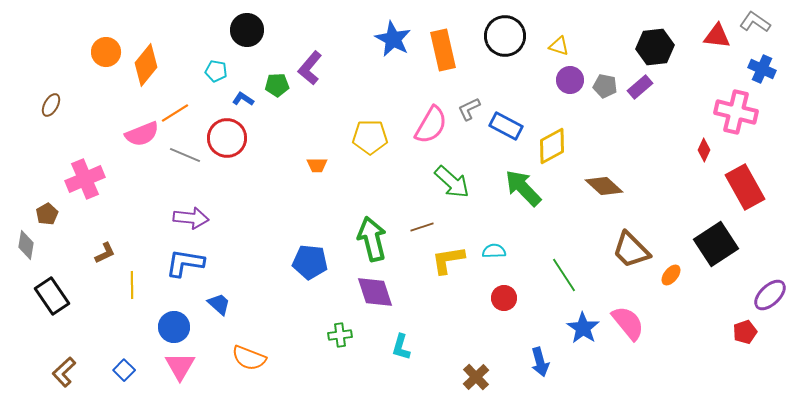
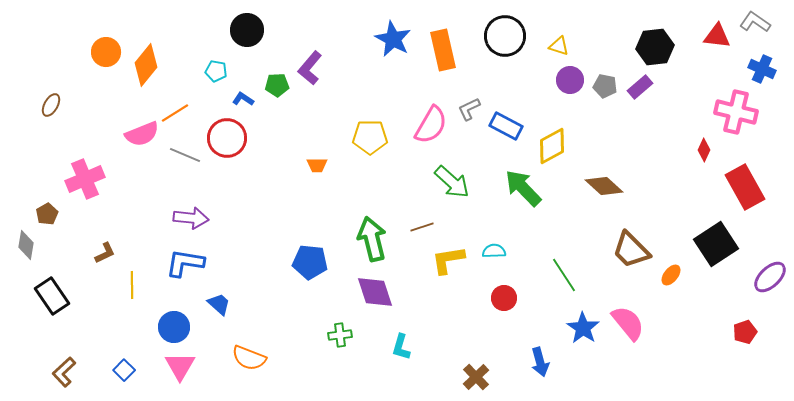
purple ellipse at (770, 295): moved 18 px up
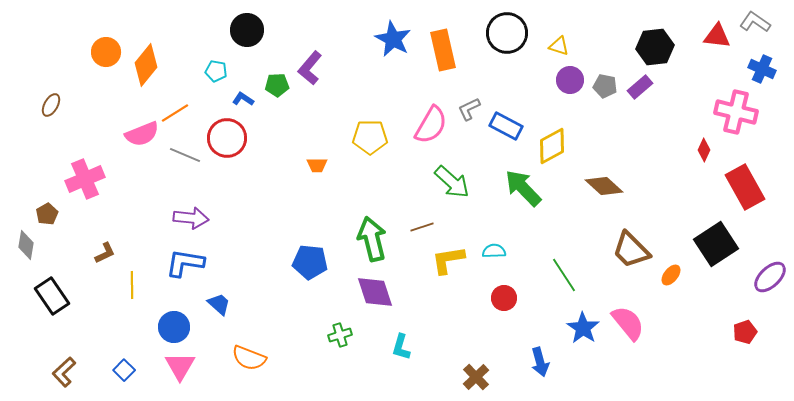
black circle at (505, 36): moved 2 px right, 3 px up
green cross at (340, 335): rotated 10 degrees counterclockwise
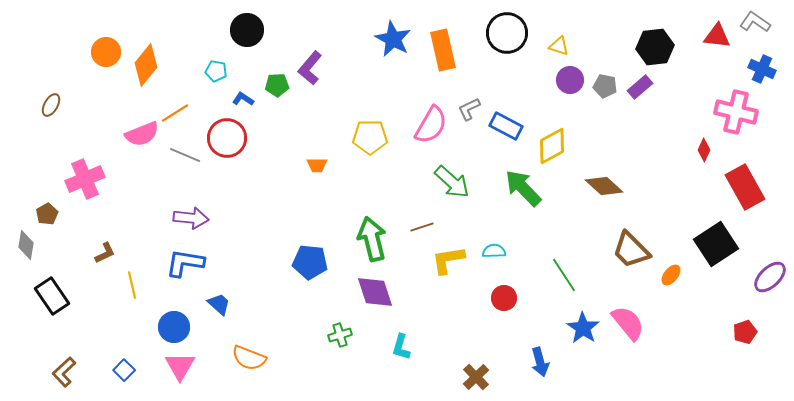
yellow line at (132, 285): rotated 12 degrees counterclockwise
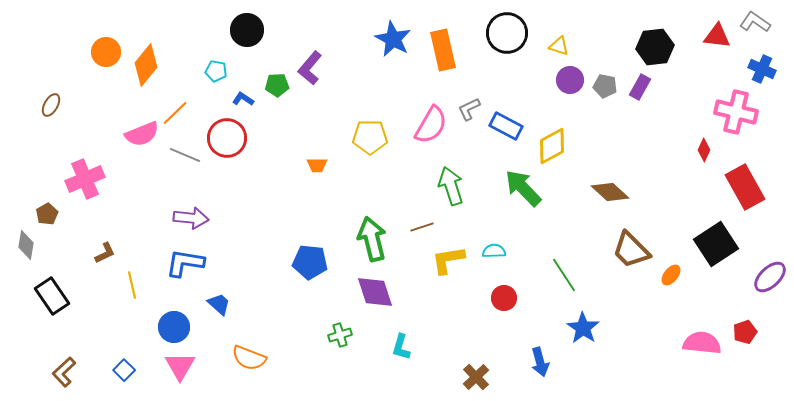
purple rectangle at (640, 87): rotated 20 degrees counterclockwise
orange line at (175, 113): rotated 12 degrees counterclockwise
green arrow at (452, 182): moved 1 px left, 4 px down; rotated 150 degrees counterclockwise
brown diamond at (604, 186): moved 6 px right, 6 px down
pink semicircle at (628, 323): moved 74 px right, 20 px down; rotated 45 degrees counterclockwise
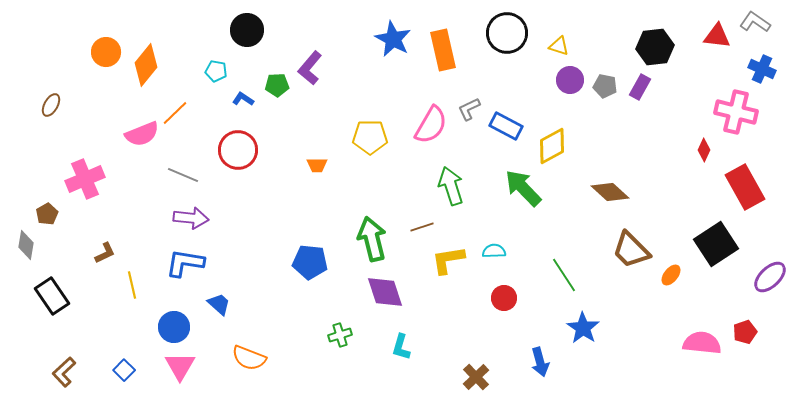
red circle at (227, 138): moved 11 px right, 12 px down
gray line at (185, 155): moved 2 px left, 20 px down
purple diamond at (375, 292): moved 10 px right
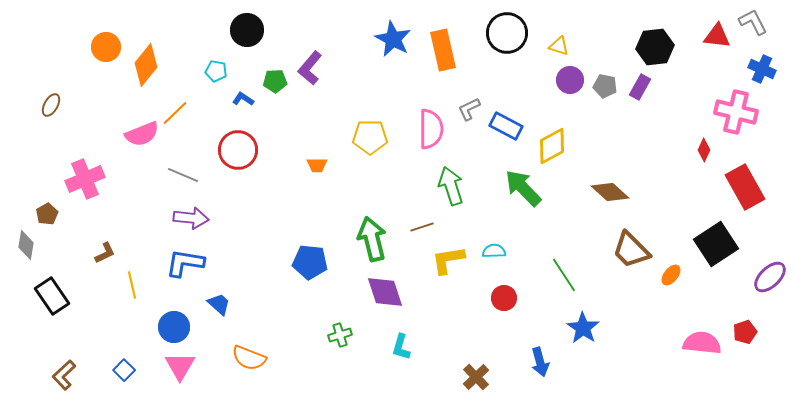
gray L-shape at (755, 22): moved 2 px left; rotated 28 degrees clockwise
orange circle at (106, 52): moved 5 px up
green pentagon at (277, 85): moved 2 px left, 4 px up
pink semicircle at (431, 125): moved 4 px down; rotated 30 degrees counterclockwise
brown L-shape at (64, 372): moved 3 px down
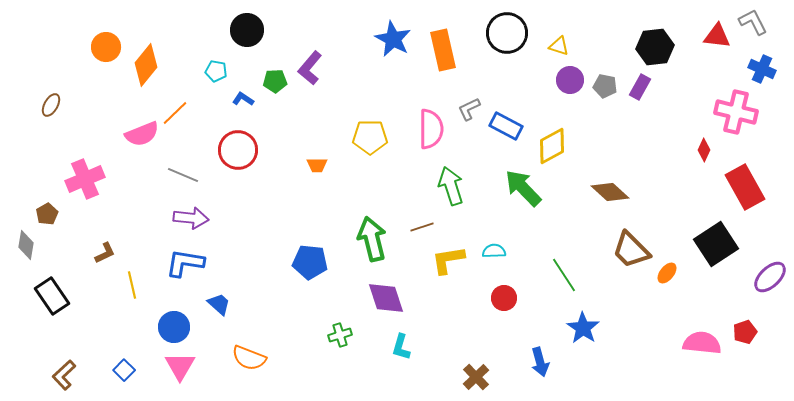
orange ellipse at (671, 275): moved 4 px left, 2 px up
purple diamond at (385, 292): moved 1 px right, 6 px down
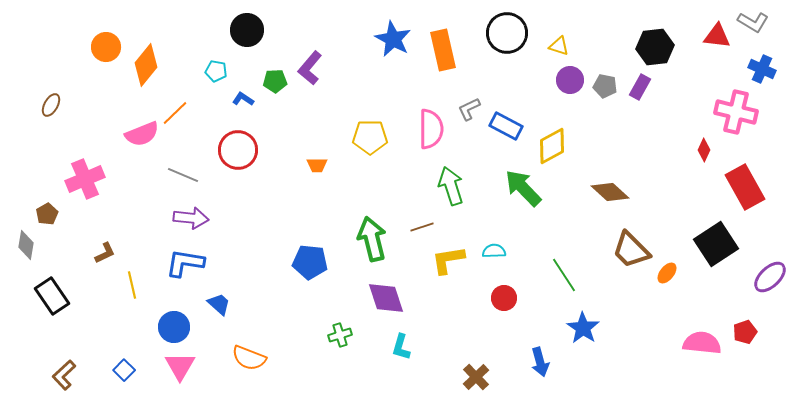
gray L-shape at (753, 22): rotated 148 degrees clockwise
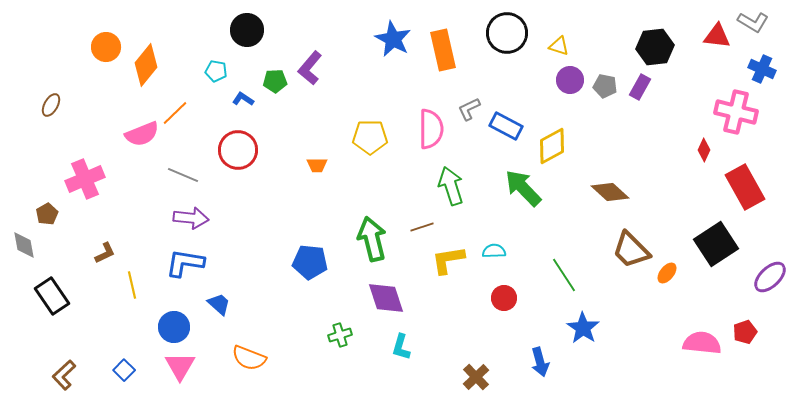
gray diamond at (26, 245): moved 2 px left; rotated 20 degrees counterclockwise
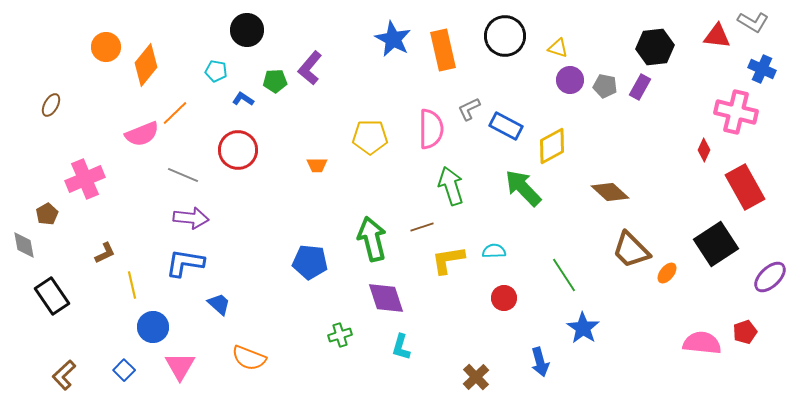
black circle at (507, 33): moved 2 px left, 3 px down
yellow triangle at (559, 46): moved 1 px left, 2 px down
blue circle at (174, 327): moved 21 px left
